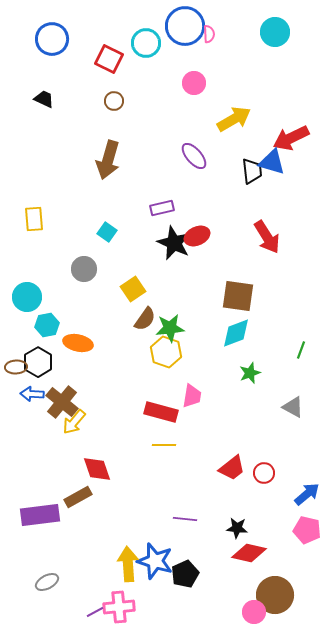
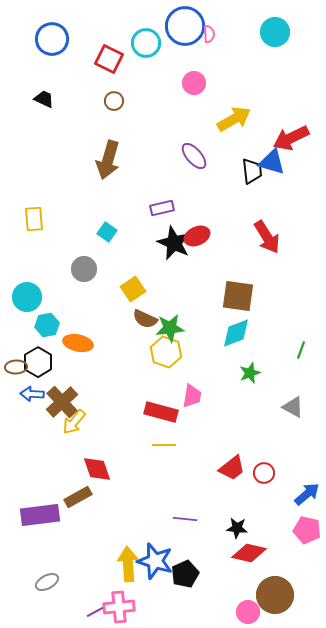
brown semicircle at (145, 319): rotated 80 degrees clockwise
brown cross at (62, 402): rotated 8 degrees clockwise
pink circle at (254, 612): moved 6 px left
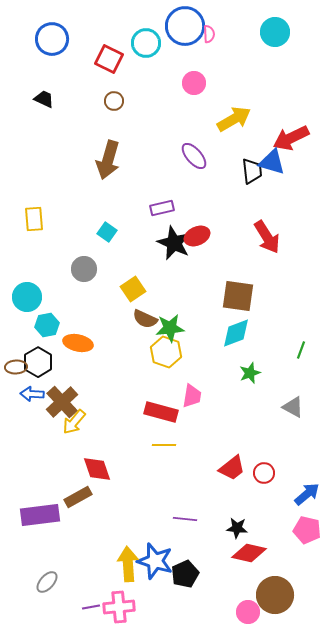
gray ellipse at (47, 582): rotated 20 degrees counterclockwise
purple line at (95, 612): moved 4 px left, 5 px up; rotated 18 degrees clockwise
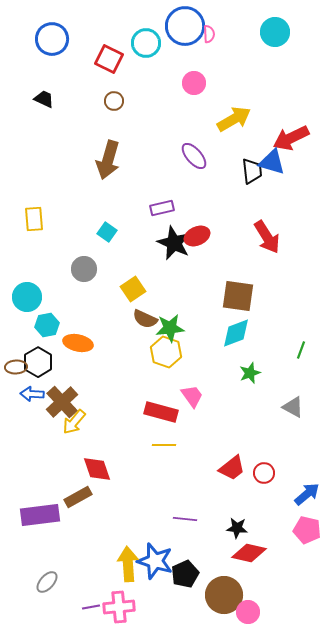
pink trapezoid at (192, 396): rotated 45 degrees counterclockwise
brown circle at (275, 595): moved 51 px left
